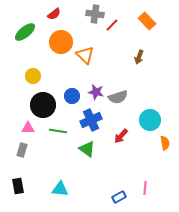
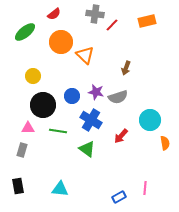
orange rectangle: rotated 60 degrees counterclockwise
brown arrow: moved 13 px left, 11 px down
blue cross: rotated 35 degrees counterclockwise
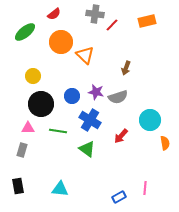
black circle: moved 2 px left, 1 px up
blue cross: moved 1 px left
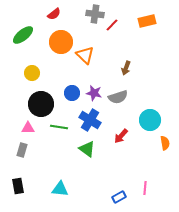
green ellipse: moved 2 px left, 3 px down
yellow circle: moved 1 px left, 3 px up
purple star: moved 2 px left, 1 px down
blue circle: moved 3 px up
green line: moved 1 px right, 4 px up
